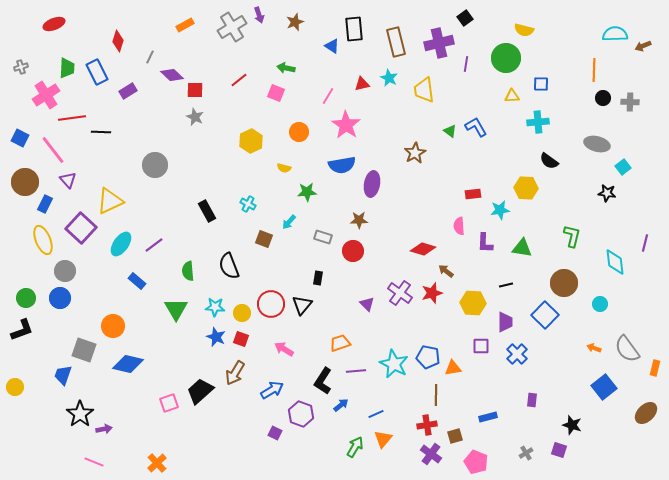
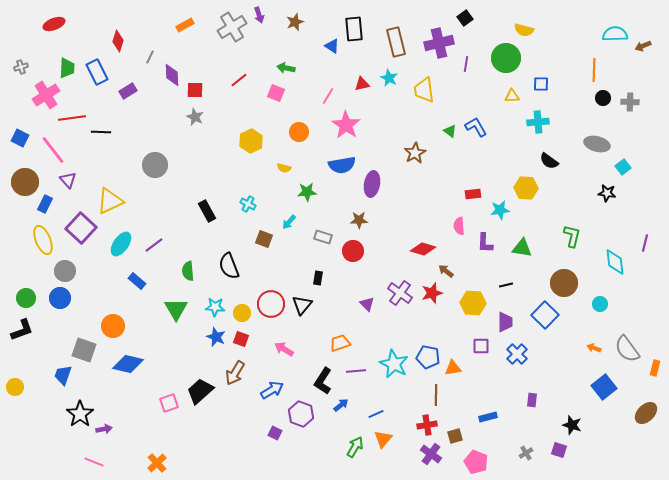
purple diamond at (172, 75): rotated 45 degrees clockwise
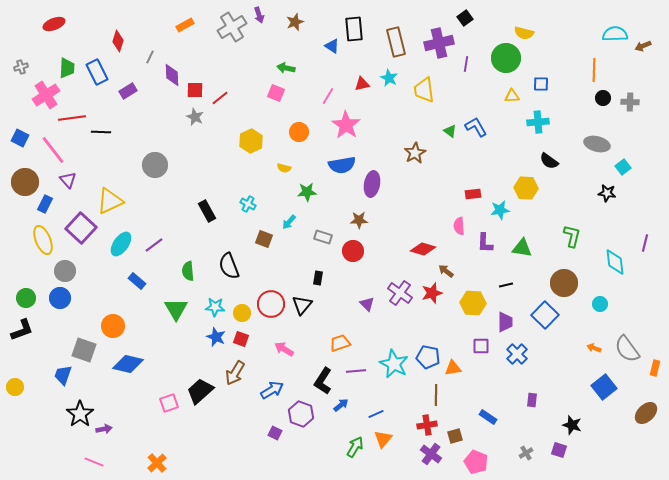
yellow semicircle at (524, 30): moved 3 px down
red line at (239, 80): moved 19 px left, 18 px down
blue rectangle at (488, 417): rotated 48 degrees clockwise
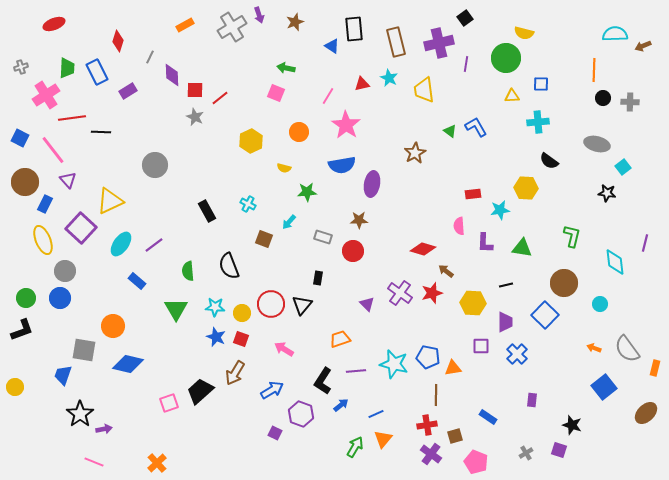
orange trapezoid at (340, 343): moved 4 px up
gray square at (84, 350): rotated 10 degrees counterclockwise
cyan star at (394, 364): rotated 12 degrees counterclockwise
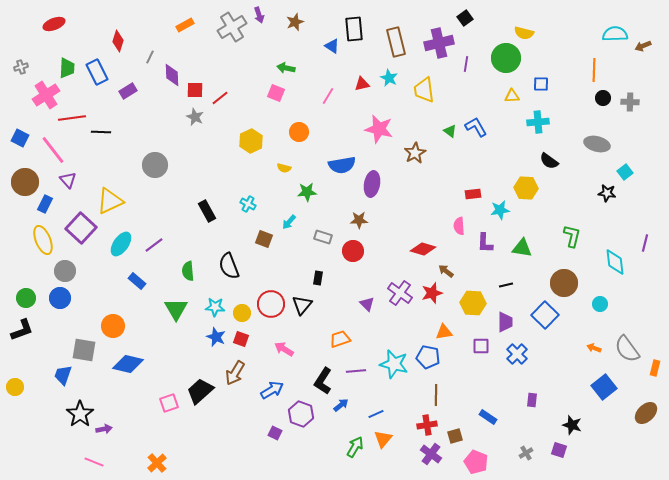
pink star at (346, 125): moved 33 px right, 4 px down; rotated 20 degrees counterclockwise
cyan square at (623, 167): moved 2 px right, 5 px down
orange triangle at (453, 368): moved 9 px left, 36 px up
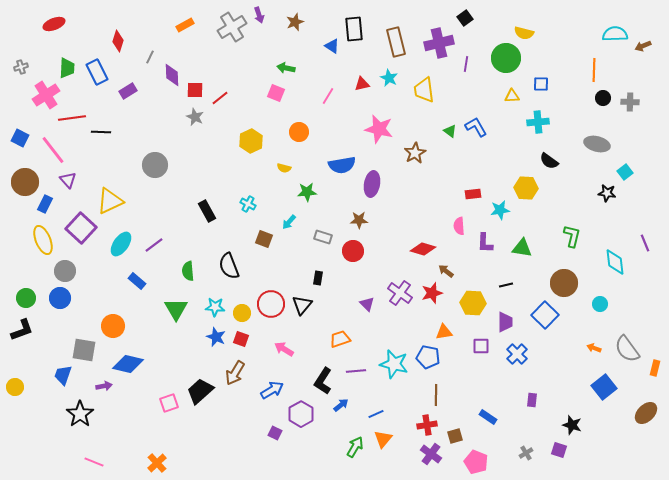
purple line at (645, 243): rotated 36 degrees counterclockwise
purple hexagon at (301, 414): rotated 10 degrees clockwise
purple arrow at (104, 429): moved 43 px up
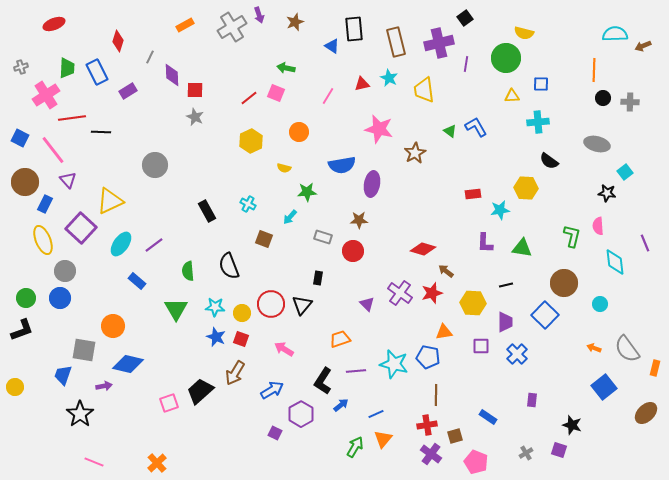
red line at (220, 98): moved 29 px right
cyan arrow at (289, 222): moved 1 px right, 5 px up
pink semicircle at (459, 226): moved 139 px right
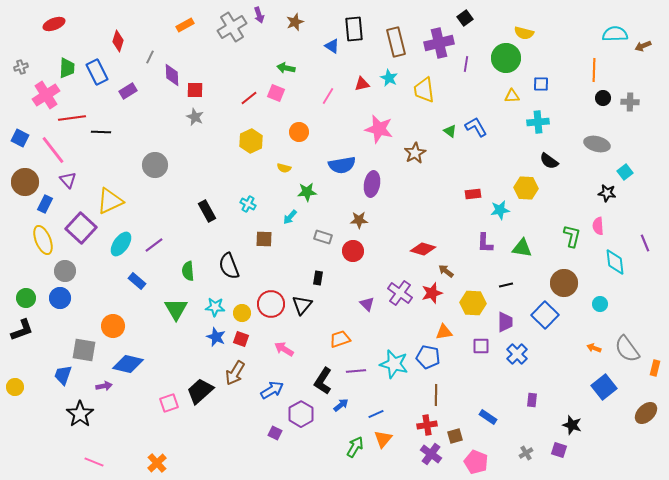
brown square at (264, 239): rotated 18 degrees counterclockwise
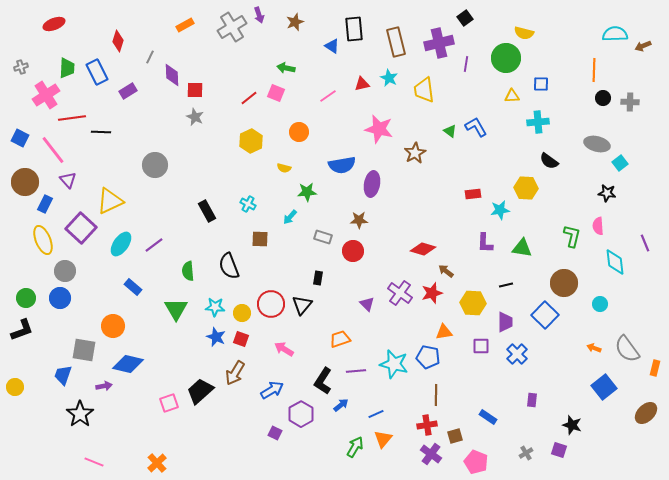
pink line at (328, 96): rotated 24 degrees clockwise
cyan square at (625, 172): moved 5 px left, 9 px up
brown square at (264, 239): moved 4 px left
blue rectangle at (137, 281): moved 4 px left, 6 px down
